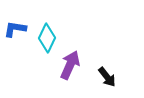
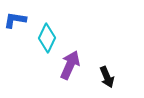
blue L-shape: moved 9 px up
black arrow: rotated 15 degrees clockwise
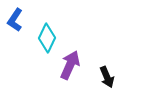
blue L-shape: rotated 65 degrees counterclockwise
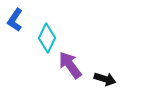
purple arrow: rotated 60 degrees counterclockwise
black arrow: moved 2 px left, 2 px down; rotated 50 degrees counterclockwise
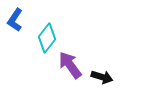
cyan diamond: rotated 12 degrees clockwise
black arrow: moved 3 px left, 2 px up
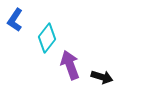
purple arrow: rotated 16 degrees clockwise
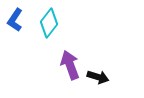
cyan diamond: moved 2 px right, 15 px up
black arrow: moved 4 px left
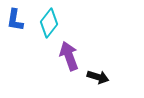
blue L-shape: rotated 25 degrees counterclockwise
purple arrow: moved 1 px left, 9 px up
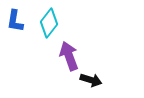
blue L-shape: moved 1 px down
black arrow: moved 7 px left, 3 px down
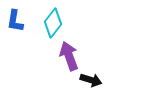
cyan diamond: moved 4 px right
